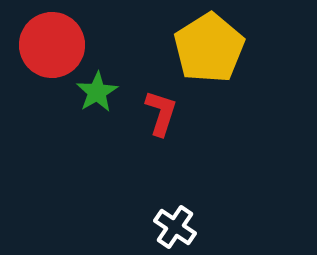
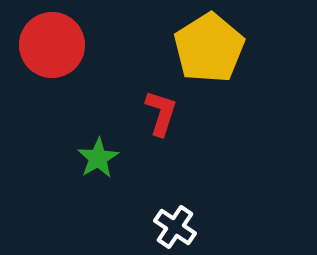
green star: moved 1 px right, 66 px down
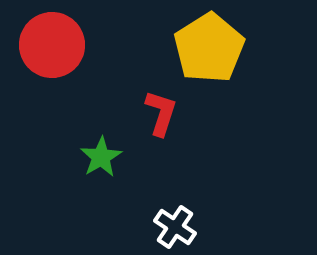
green star: moved 3 px right, 1 px up
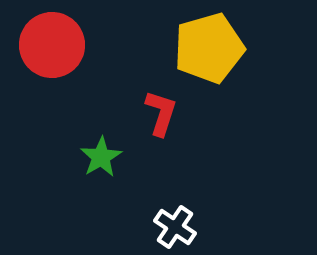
yellow pentagon: rotated 16 degrees clockwise
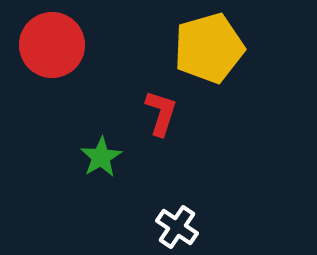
white cross: moved 2 px right
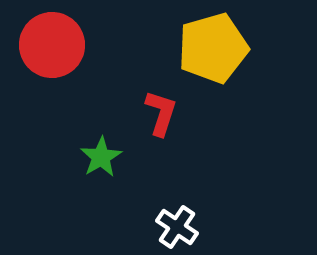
yellow pentagon: moved 4 px right
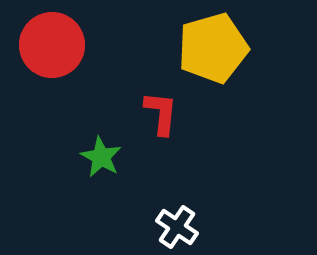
red L-shape: rotated 12 degrees counterclockwise
green star: rotated 12 degrees counterclockwise
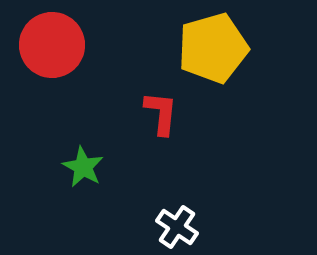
green star: moved 18 px left, 10 px down
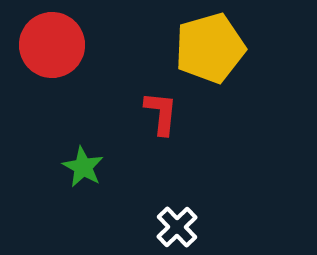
yellow pentagon: moved 3 px left
white cross: rotated 12 degrees clockwise
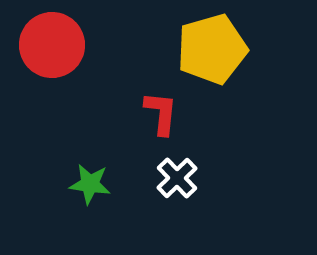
yellow pentagon: moved 2 px right, 1 px down
green star: moved 7 px right, 17 px down; rotated 21 degrees counterclockwise
white cross: moved 49 px up
